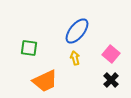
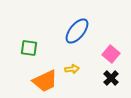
yellow arrow: moved 3 px left, 11 px down; rotated 96 degrees clockwise
black cross: moved 2 px up
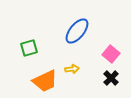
green square: rotated 24 degrees counterclockwise
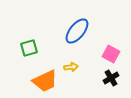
pink square: rotated 12 degrees counterclockwise
yellow arrow: moved 1 px left, 2 px up
black cross: rotated 14 degrees clockwise
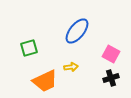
black cross: rotated 14 degrees clockwise
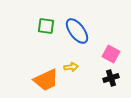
blue ellipse: rotated 76 degrees counterclockwise
green square: moved 17 px right, 22 px up; rotated 24 degrees clockwise
orange trapezoid: moved 1 px right, 1 px up
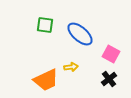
green square: moved 1 px left, 1 px up
blue ellipse: moved 3 px right, 3 px down; rotated 12 degrees counterclockwise
black cross: moved 2 px left, 1 px down; rotated 21 degrees counterclockwise
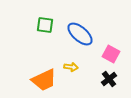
yellow arrow: rotated 16 degrees clockwise
orange trapezoid: moved 2 px left
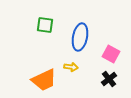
blue ellipse: moved 3 px down; rotated 60 degrees clockwise
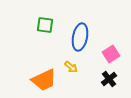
pink square: rotated 30 degrees clockwise
yellow arrow: rotated 32 degrees clockwise
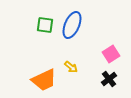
blue ellipse: moved 8 px left, 12 px up; rotated 12 degrees clockwise
